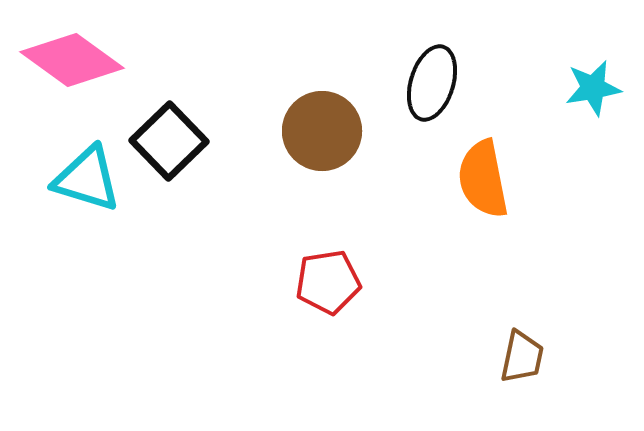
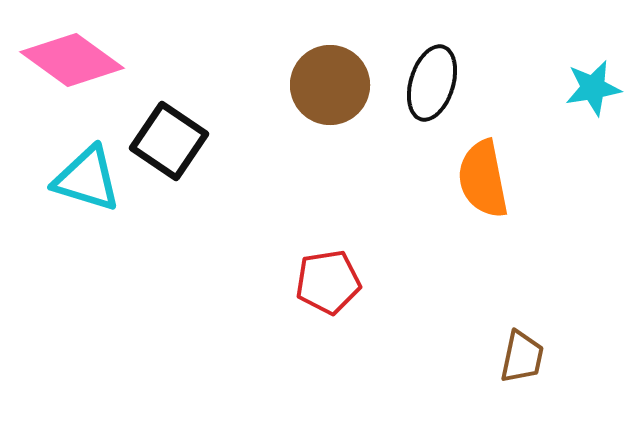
brown circle: moved 8 px right, 46 px up
black square: rotated 12 degrees counterclockwise
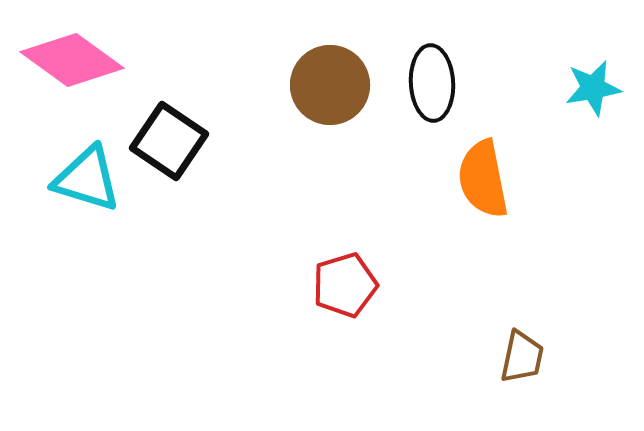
black ellipse: rotated 20 degrees counterclockwise
red pentagon: moved 17 px right, 3 px down; rotated 8 degrees counterclockwise
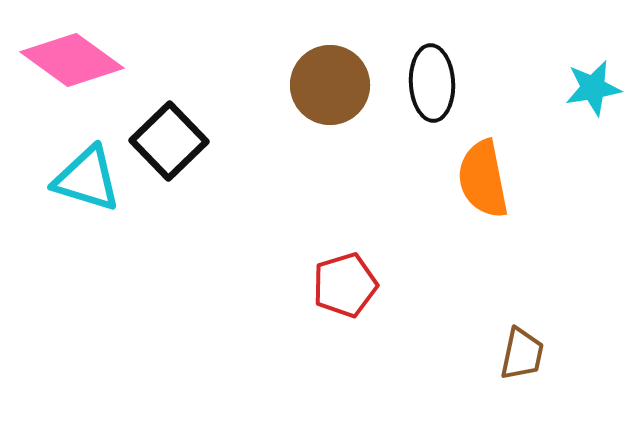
black square: rotated 12 degrees clockwise
brown trapezoid: moved 3 px up
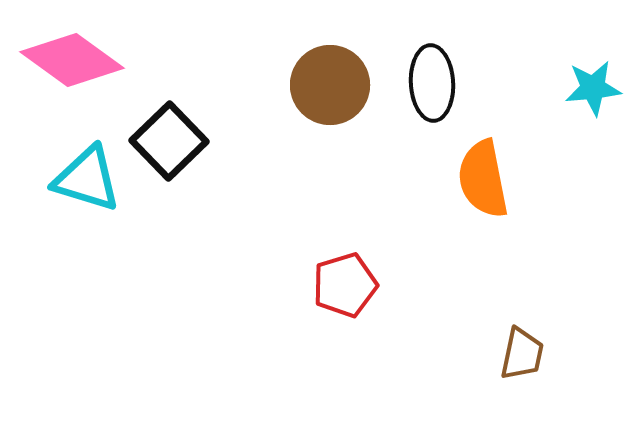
cyan star: rotated 4 degrees clockwise
